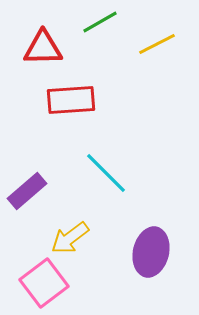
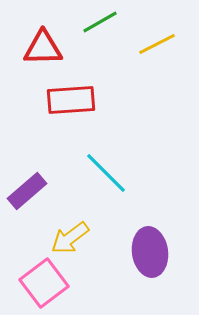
purple ellipse: moved 1 px left; rotated 21 degrees counterclockwise
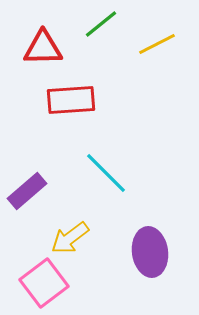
green line: moved 1 px right, 2 px down; rotated 9 degrees counterclockwise
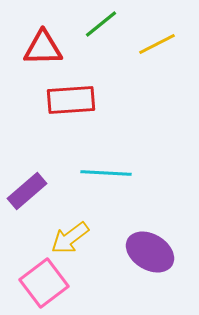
cyan line: rotated 42 degrees counterclockwise
purple ellipse: rotated 51 degrees counterclockwise
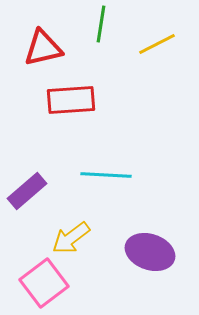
green line: rotated 42 degrees counterclockwise
red triangle: rotated 12 degrees counterclockwise
cyan line: moved 2 px down
yellow arrow: moved 1 px right
purple ellipse: rotated 12 degrees counterclockwise
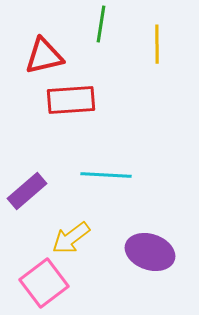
yellow line: rotated 63 degrees counterclockwise
red triangle: moved 1 px right, 8 px down
